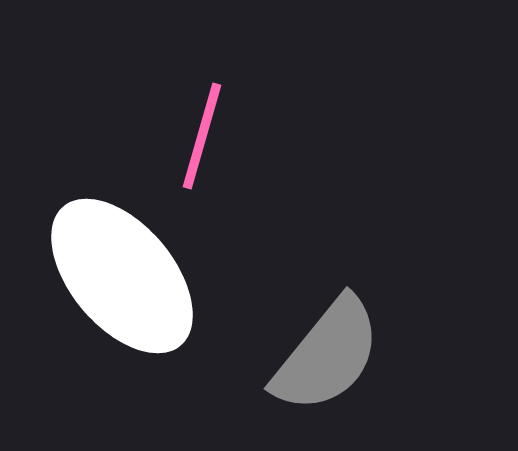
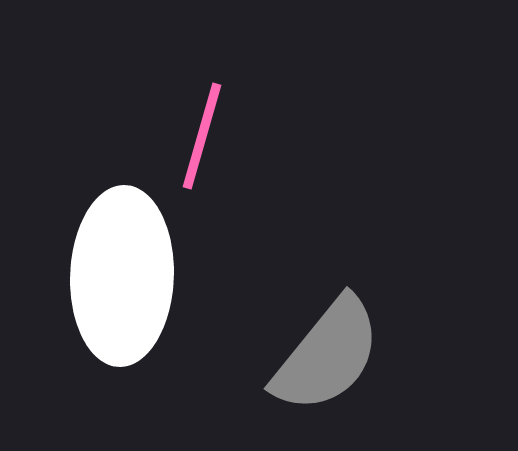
white ellipse: rotated 42 degrees clockwise
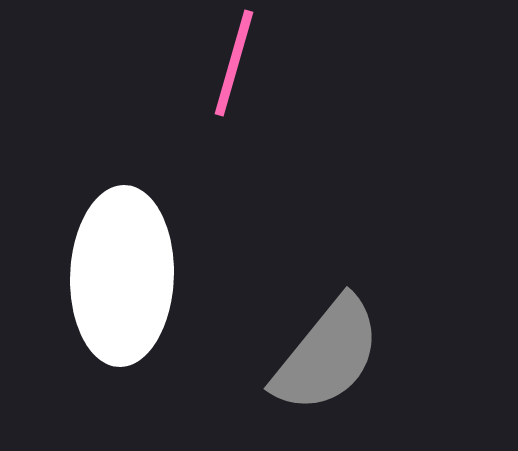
pink line: moved 32 px right, 73 px up
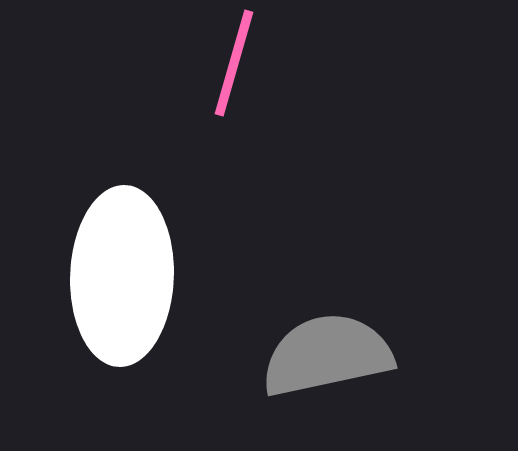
gray semicircle: rotated 141 degrees counterclockwise
